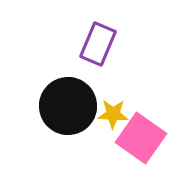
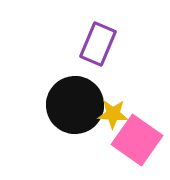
black circle: moved 7 px right, 1 px up
pink square: moved 4 px left, 2 px down
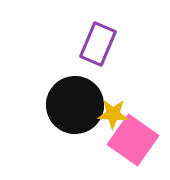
pink square: moved 4 px left
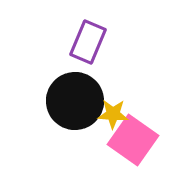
purple rectangle: moved 10 px left, 2 px up
black circle: moved 4 px up
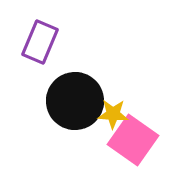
purple rectangle: moved 48 px left
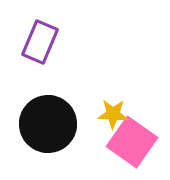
black circle: moved 27 px left, 23 px down
pink square: moved 1 px left, 2 px down
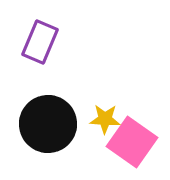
yellow star: moved 8 px left, 5 px down
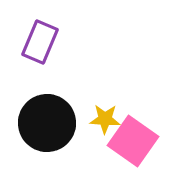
black circle: moved 1 px left, 1 px up
pink square: moved 1 px right, 1 px up
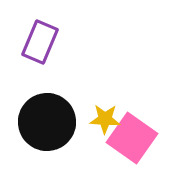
black circle: moved 1 px up
pink square: moved 1 px left, 3 px up
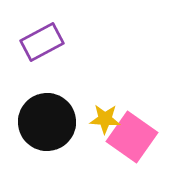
purple rectangle: moved 2 px right; rotated 39 degrees clockwise
pink square: moved 1 px up
